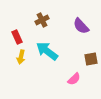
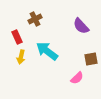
brown cross: moved 7 px left, 1 px up
pink semicircle: moved 3 px right, 1 px up
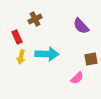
cyan arrow: moved 3 px down; rotated 145 degrees clockwise
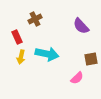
cyan arrow: rotated 10 degrees clockwise
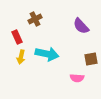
pink semicircle: rotated 48 degrees clockwise
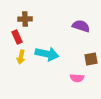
brown cross: moved 10 px left; rotated 24 degrees clockwise
purple semicircle: rotated 150 degrees clockwise
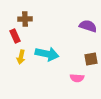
purple semicircle: moved 7 px right
red rectangle: moved 2 px left, 1 px up
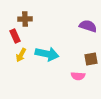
yellow arrow: moved 2 px up; rotated 16 degrees clockwise
pink semicircle: moved 1 px right, 2 px up
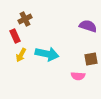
brown cross: rotated 24 degrees counterclockwise
